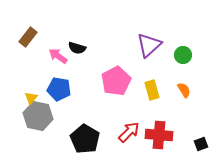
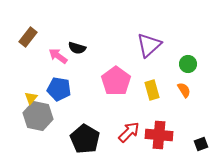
green circle: moved 5 px right, 9 px down
pink pentagon: rotated 8 degrees counterclockwise
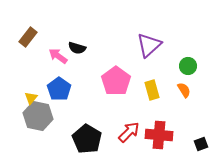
green circle: moved 2 px down
blue pentagon: rotated 25 degrees clockwise
black pentagon: moved 2 px right
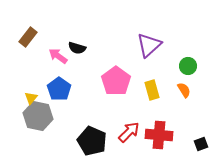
black pentagon: moved 5 px right, 2 px down; rotated 8 degrees counterclockwise
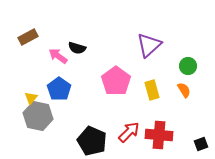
brown rectangle: rotated 24 degrees clockwise
